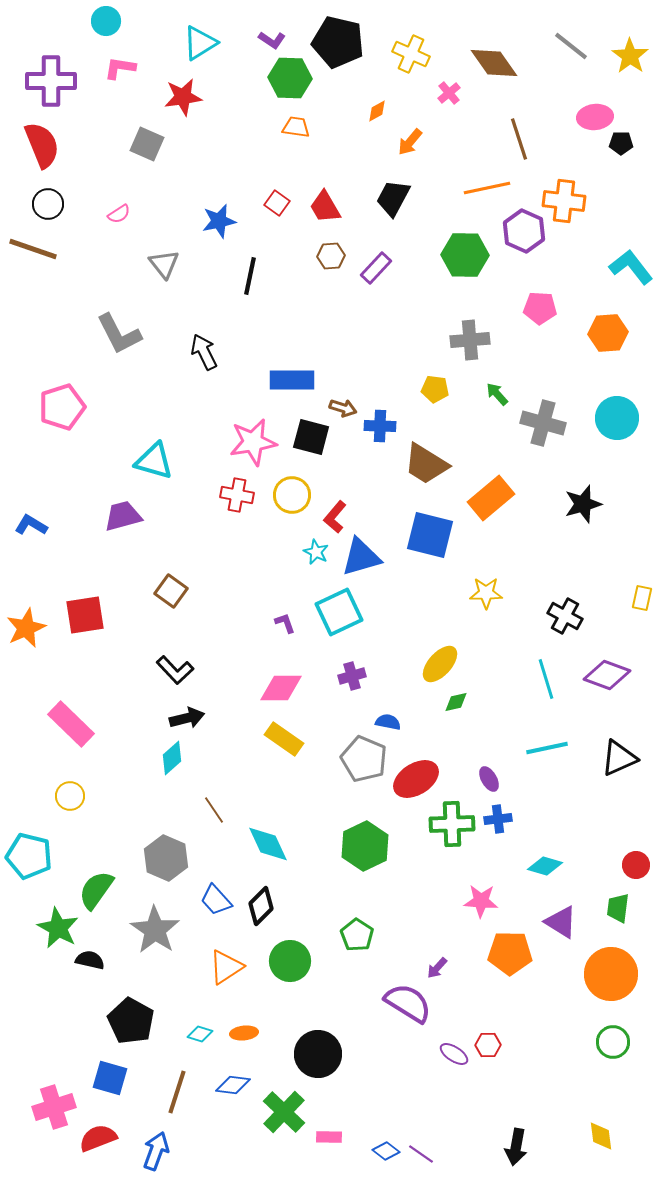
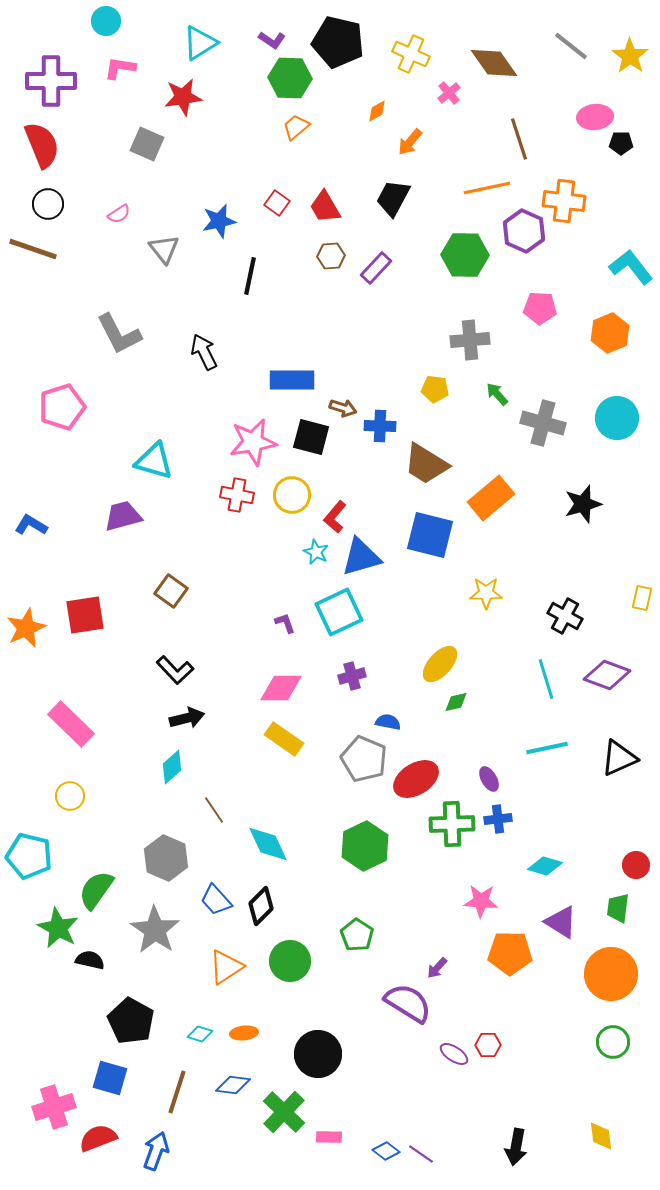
orange trapezoid at (296, 127): rotated 48 degrees counterclockwise
gray triangle at (164, 264): moved 15 px up
orange hexagon at (608, 333): moved 2 px right; rotated 18 degrees counterclockwise
cyan diamond at (172, 758): moved 9 px down
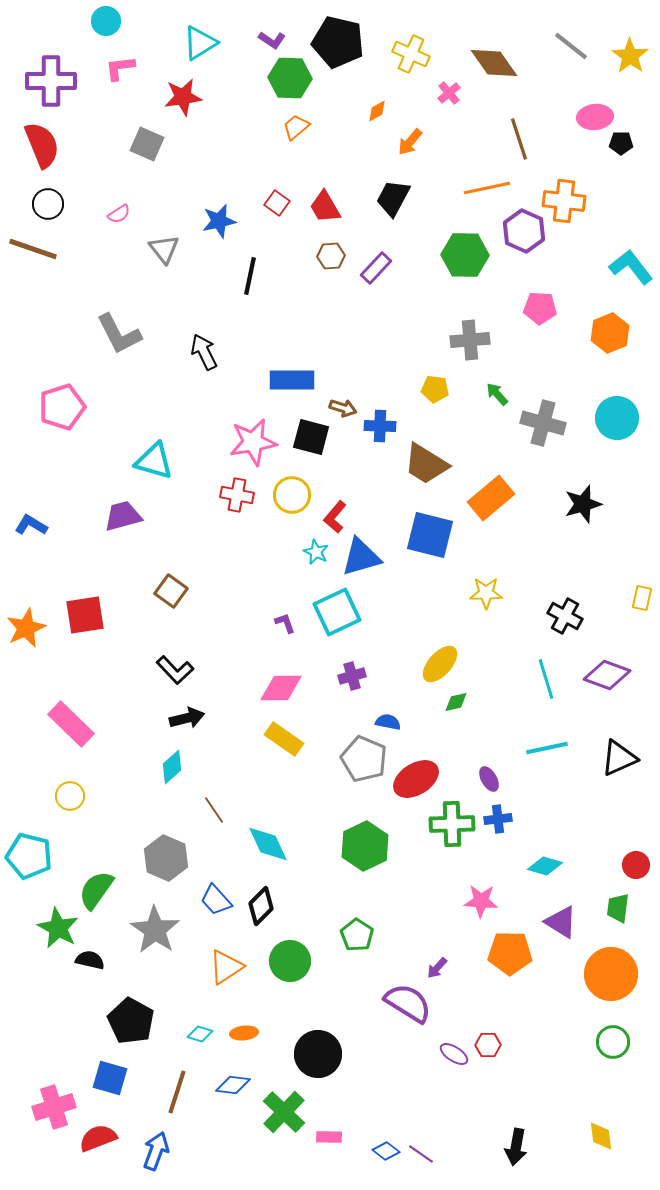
pink L-shape at (120, 68): rotated 16 degrees counterclockwise
cyan square at (339, 612): moved 2 px left
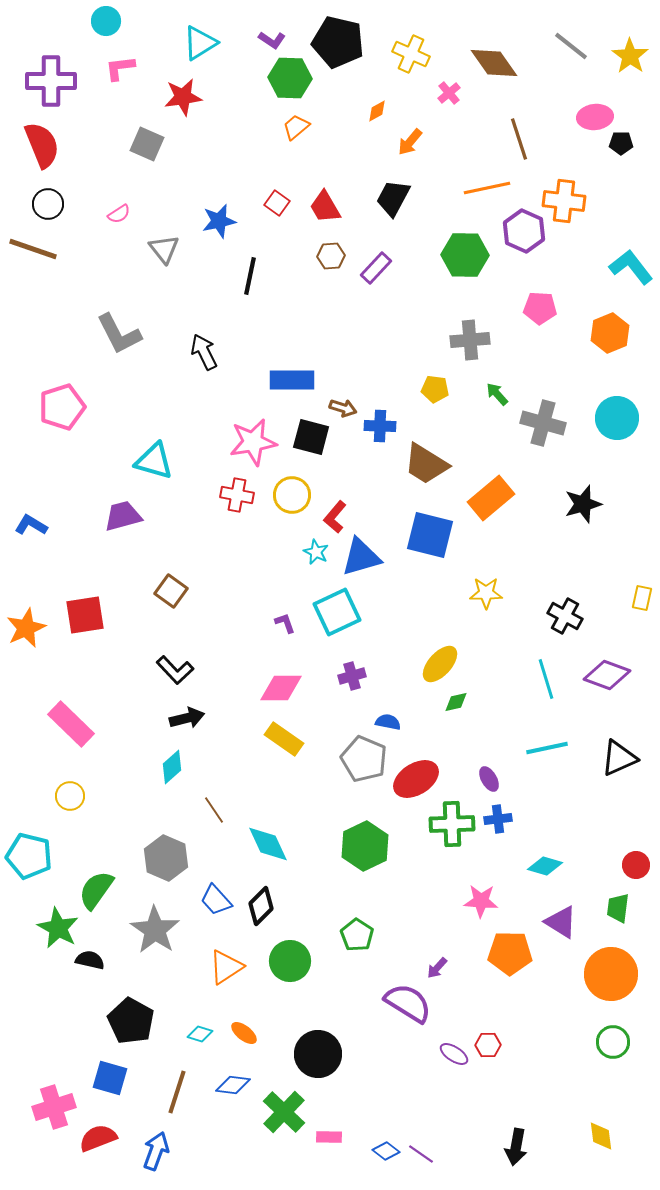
orange ellipse at (244, 1033): rotated 44 degrees clockwise
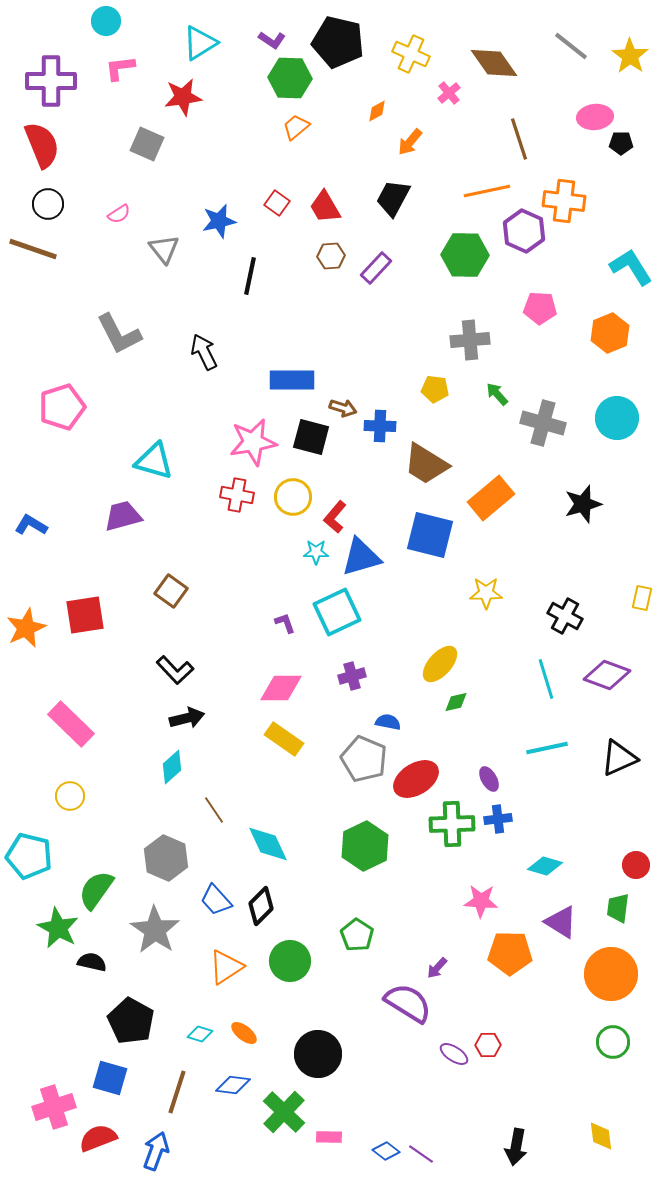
orange line at (487, 188): moved 3 px down
cyan L-shape at (631, 267): rotated 6 degrees clockwise
yellow circle at (292, 495): moved 1 px right, 2 px down
cyan star at (316, 552): rotated 25 degrees counterclockwise
black semicircle at (90, 960): moved 2 px right, 2 px down
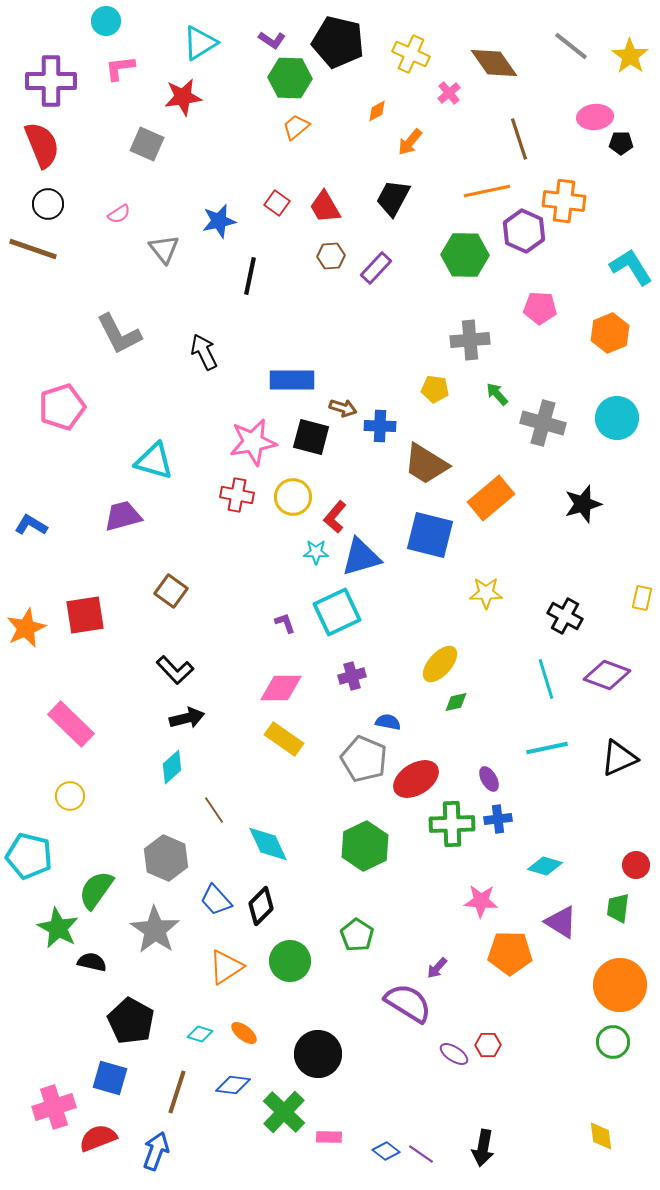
orange circle at (611, 974): moved 9 px right, 11 px down
black arrow at (516, 1147): moved 33 px left, 1 px down
